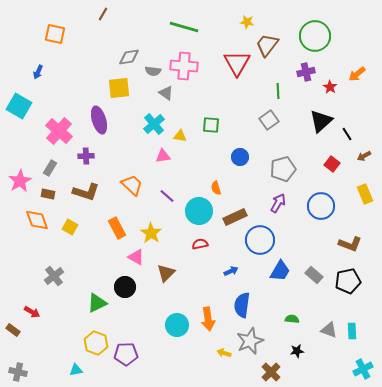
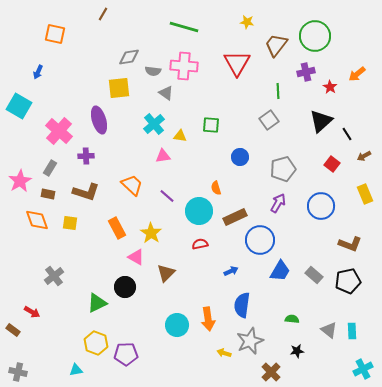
brown trapezoid at (267, 45): moved 9 px right
yellow square at (70, 227): moved 4 px up; rotated 21 degrees counterclockwise
gray triangle at (329, 330): rotated 18 degrees clockwise
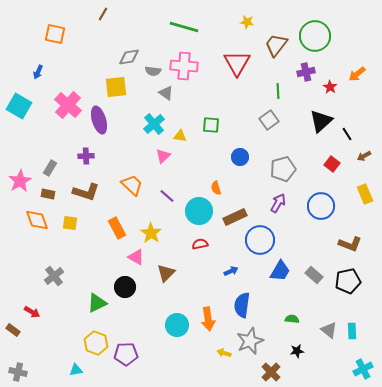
yellow square at (119, 88): moved 3 px left, 1 px up
pink cross at (59, 131): moved 9 px right, 26 px up
pink triangle at (163, 156): rotated 35 degrees counterclockwise
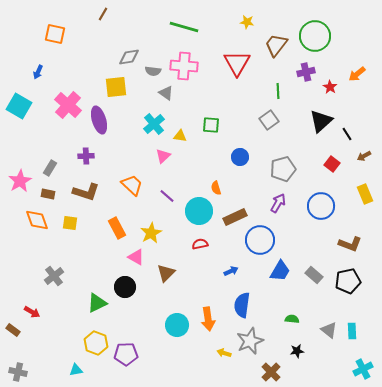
yellow star at (151, 233): rotated 10 degrees clockwise
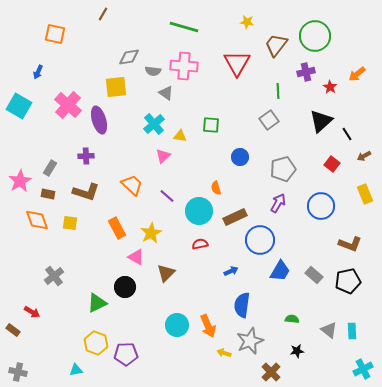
orange arrow at (208, 319): moved 7 px down; rotated 15 degrees counterclockwise
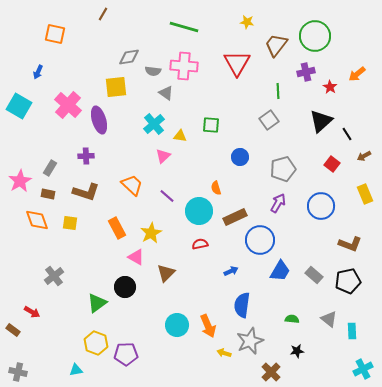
green triangle at (97, 303): rotated 10 degrees counterclockwise
gray triangle at (329, 330): moved 11 px up
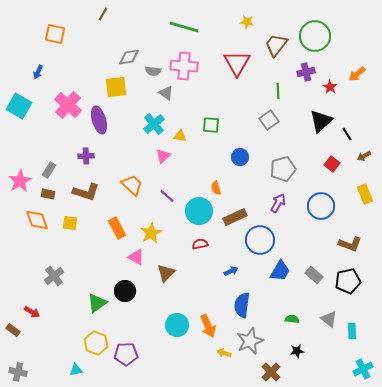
gray rectangle at (50, 168): moved 1 px left, 2 px down
black circle at (125, 287): moved 4 px down
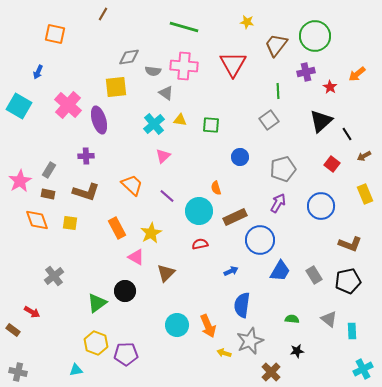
red triangle at (237, 63): moved 4 px left, 1 px down
yellow triangle at (180, 136): moved 16 px up
gray rectangle at (314, 275): rotated 18 degrees clockwise
